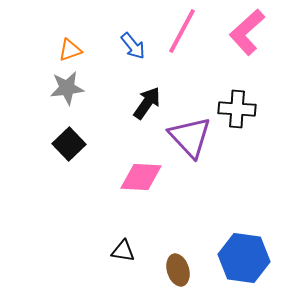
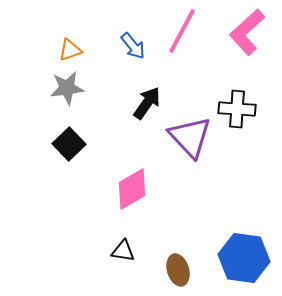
pink diamond: moved 9 px left, 12 px down; rotated 33 degrees counterclockwise
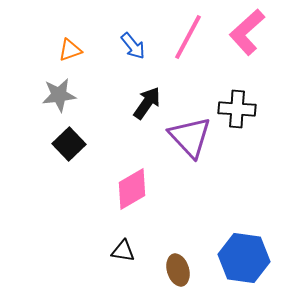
pink line: moved 6 px right, 6 px down
gray star: moved 8 px left, 7 px down
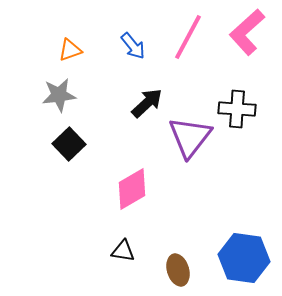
black arrow: rotated 12 degrees clockwise
purple triangle: rotated 21 degrees clockwise
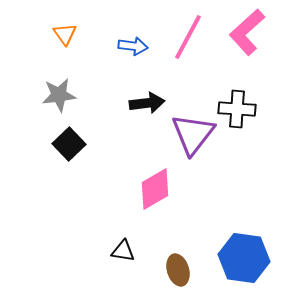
blue arrow: rotated 44 degrees counterclockwise
orange triangle: moved 5 px left, 16 px up; rotated 45 degrees counterclockwise
black arrow: rotated 36 degrees clockwise
purple triangle: moved 3 px right, 3 px up
pink diamond: moved 23 px right
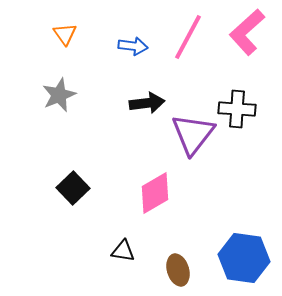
gray star: rotated 16 degrees counterclockwise
black square: moved 4 px right, 44 px down
pink diamond: moved 4 px down
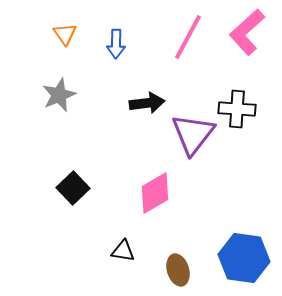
blue arrow: moved 17 px left, 2 px up; rotated 84 degrees clockwise
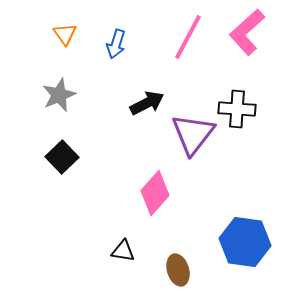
blue arrow: rotated 16 degrees clockwise
black arrow: rotated 20 degrees counterclockwise
black square: moved 11 px left, 31 px up
pink diamond: rotated 18 degrees counterclockwise
blue hexagon: moved 1 px right, 16 px up
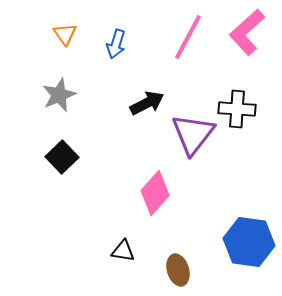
blue hexagon: moved 4 px right
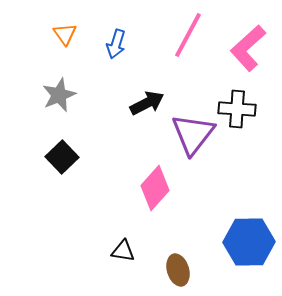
pink L-shape: moved 1 px right, 16 px down
pink line: moved 2 px up
pink diamond: moved 5 px up
blue hexagon: rotated 9 degrees counterclockwise
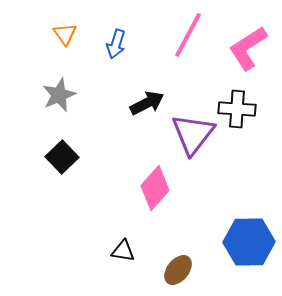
pink L-shape: rotated 9 degrees clockwise
brown ellipse: rotated 56 degrees clockwise
